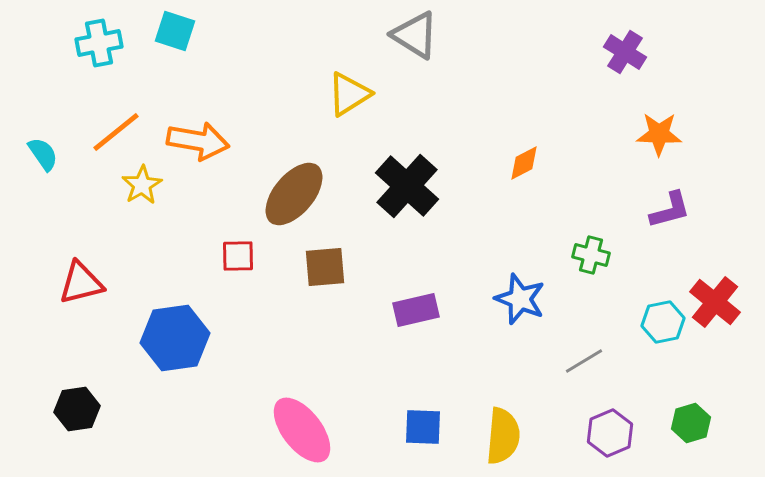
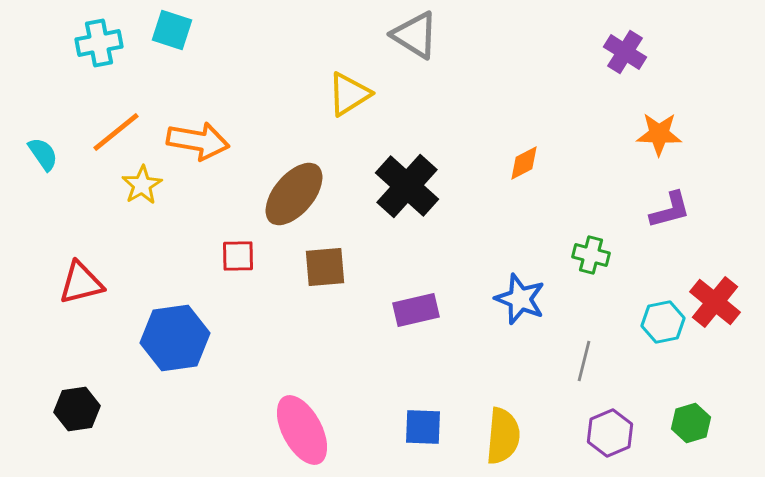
cyan square: moved 3 px left, 1 px up
gray line: rotated 45 degrees counterclockwise
pink ellipse: rotated 10 degrees clockwise
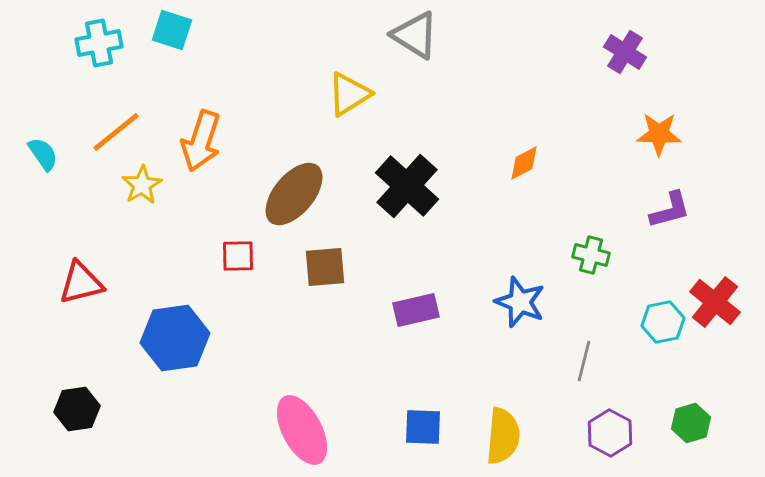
orange arrow: moved 3 px right; rotated 98 degrees clockwise
blue star: moved 3 px down
purple hexagon: rotated 9 degrees counterclockwise
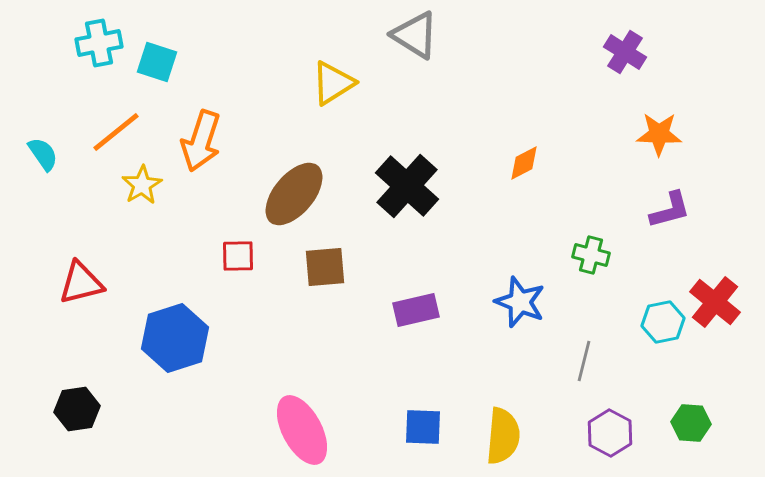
cyan square: moved 15 px left, 32 px down
yellow triangle: moved 16 px left, 11 px up
blue hexagon: rotated 10 degrees counterclockwise
green hexagon: rotated 21 degrees clockwise
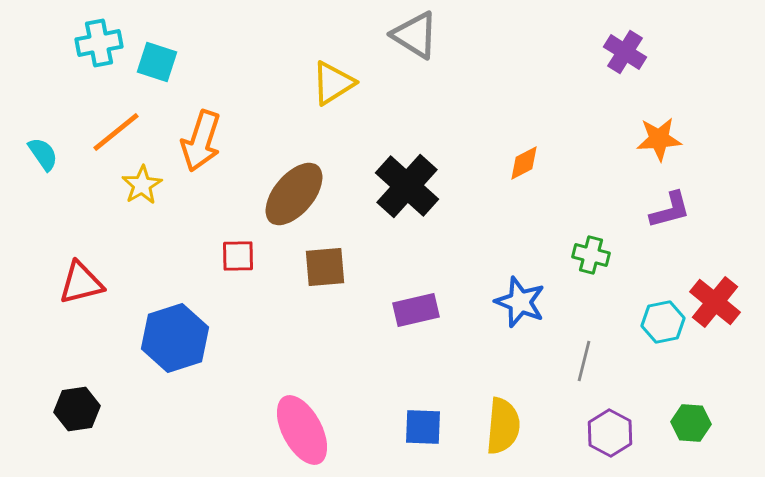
orange star: moved 5 px down; rotated 6 degrees counterclockwise
yellow semicircle: moved 10 px up
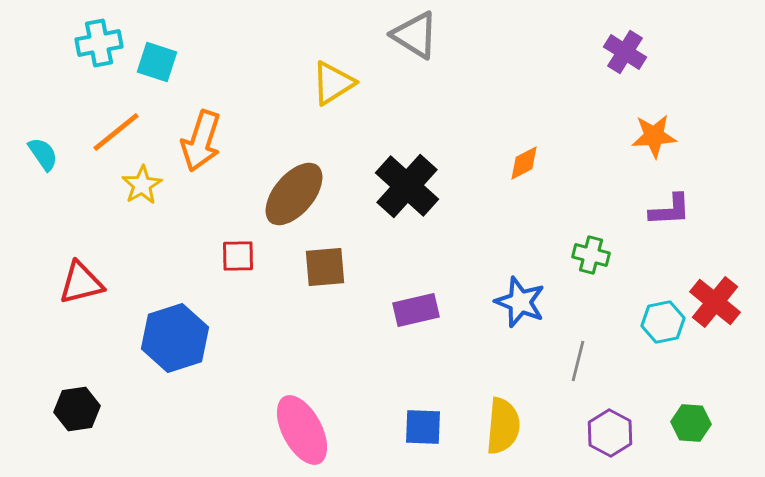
orange star: moved 5 px left, 3 px up
purple L-shape: rotated 12 degrees clockwise
gray line: moved 6 px left
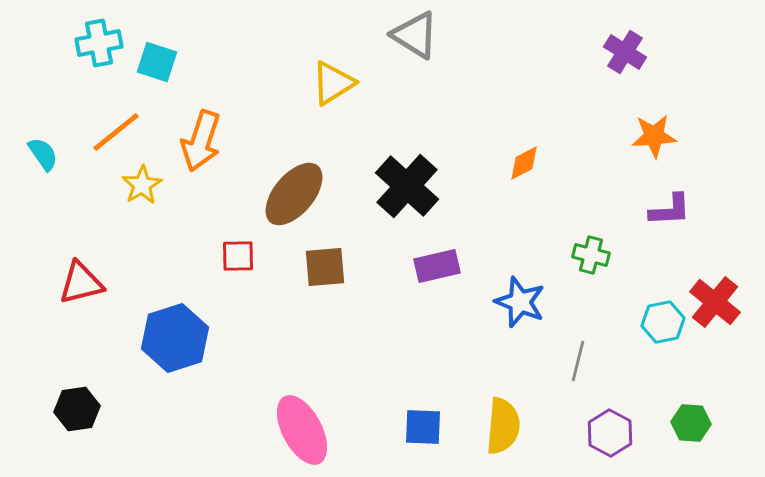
purple rectangle: moved 21 px right, 44 px up
